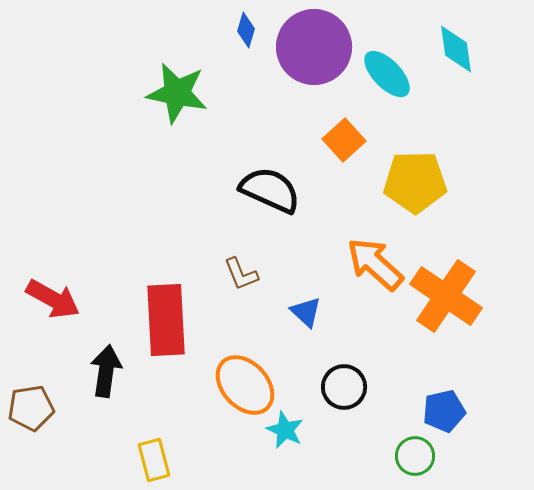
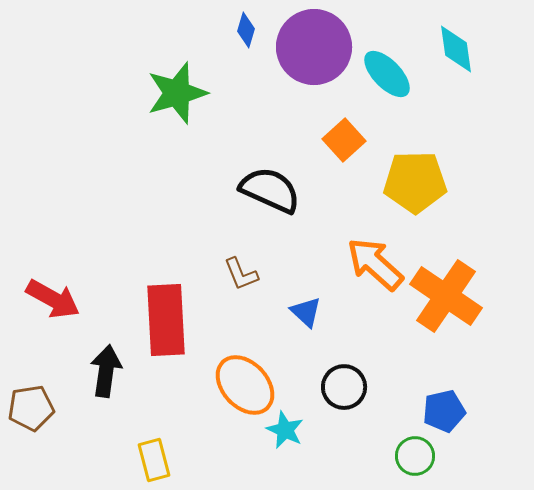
green star: rotated 28 degrees counterclockwise
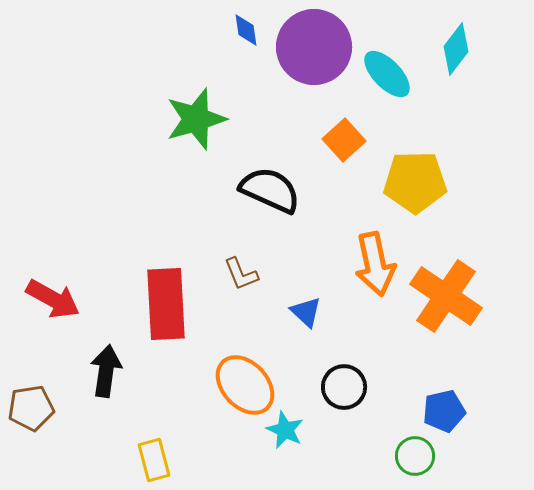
blue diamond: rotated 24 degrees counterclockwise
cyan diamond: rotated 45 degrees clockwise
green star: moved 19 px right, 26 px down
orange arrow: rotated 144 degrees counterclockwise
red rectangle: moved 16 px up
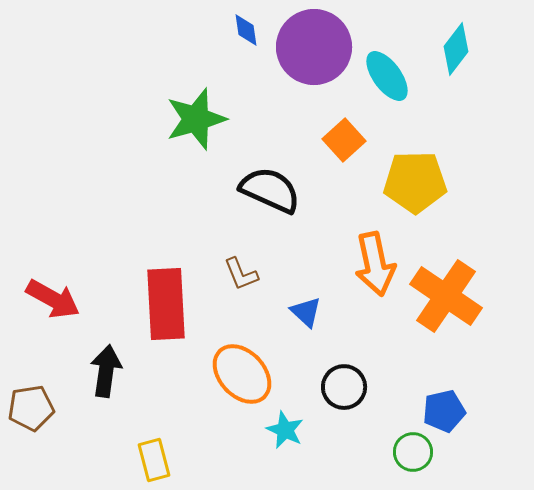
cyan ellipse: moved 2 px down; rotated 8 degrees clockwise
orange ellipse: moved 3 px left, 11 px up
green circle: moved 2 px left, 4 px up
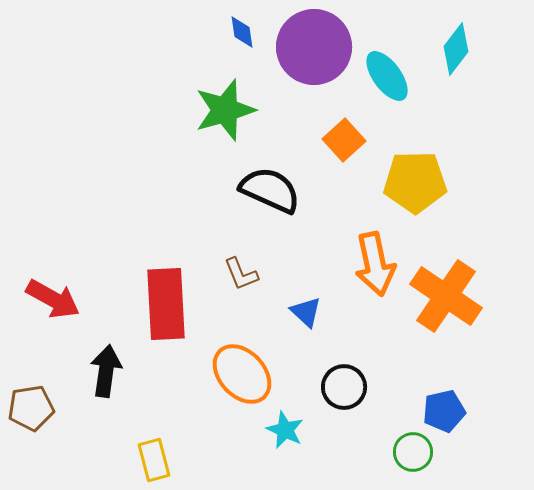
blue diamond: moved 4 px left, 2 px down
green star: moved 29 px right, 9 px up
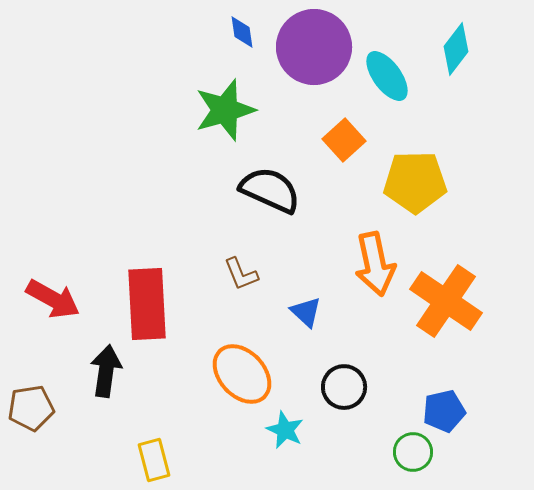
orange cross: moved 5 px down
red rectangle: moved 19 px left
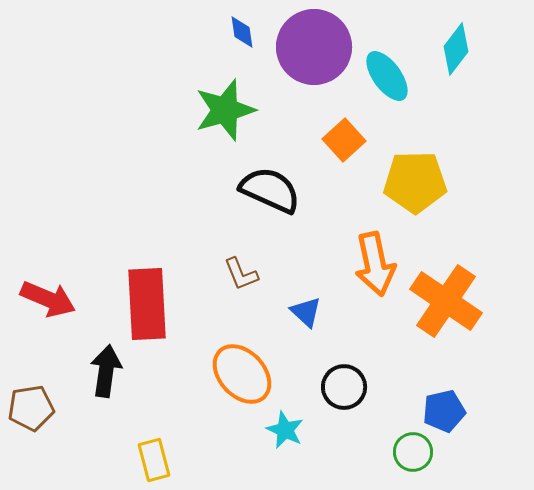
red arrow: moved 5 px left; rotated 6 degrees counterclockwise
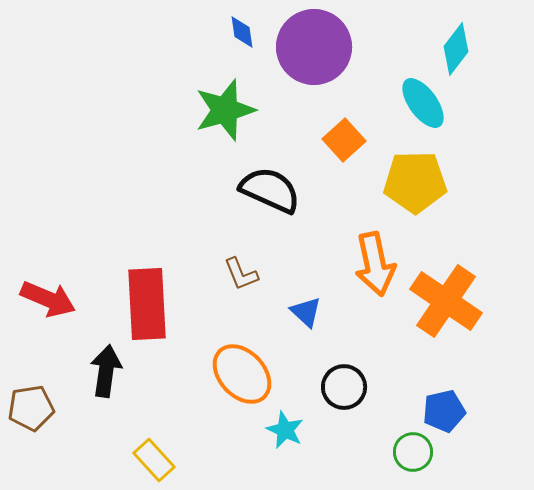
cyan ellipse: moved 36 px right, 27 px down
yellow rectangle: rotated 27 degrees counterclockwise
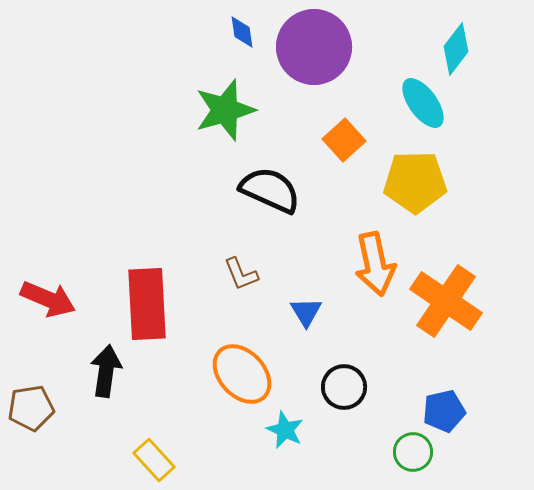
blue triangle: rotated 16 degrees clockwise
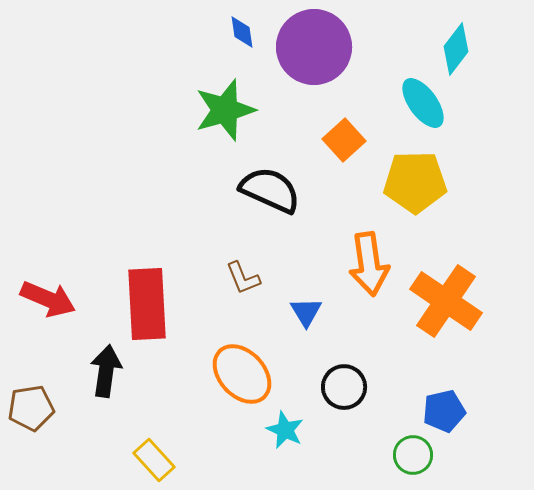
orange arrow: moved 6 px left; rotated 4 degrees clockwise
brown L-shape: moved 2 px right, 4 px down
green circle: moved 3 px down
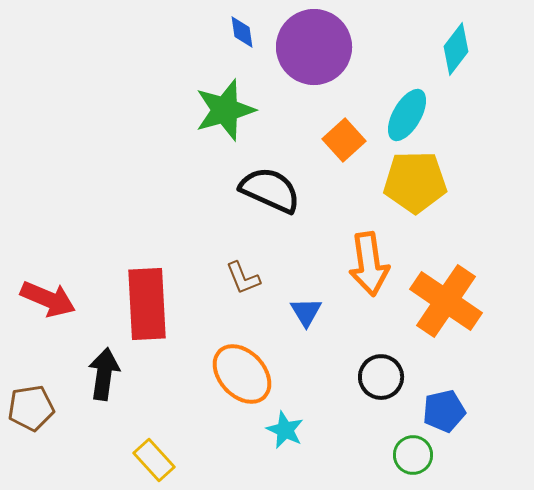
cyan ellipse: moved 16 px left, 12 px down; rotated 66 degrees clockwise
black arrow: moved 2 px left, 3 px down
black circle: moved 37 px right, 10 px up
